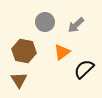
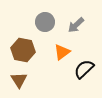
brown hexagon: moved 1 px left, 1 px up
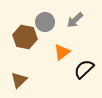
gray arrow: moved 1 px left, 5 px up
brown hexagon: moved 2 px right, 13 px up
brown triangle: rotated 18 degrees clockwise
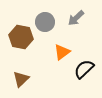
gray arrow: moved 1 px right, 2 px up
brown hexagon: moved 4 px left
brown triangle: moved 2 px right, 1 px up
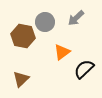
brown hexagon: moved 2 px right, 1 px up
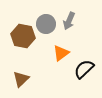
gray arrow: moved 7 px left, 3 px down; rotated 24 degrees counterclockwise
gray circle: moved 1 px right, 2 px down
orange triangle: moved 1 px left, 1 px down
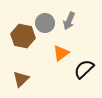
gray circle: moved 1 px left, 1 px up
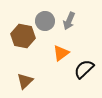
gray circle: moved 2 px up
brown triangle: moved 4 px right, 2 px down
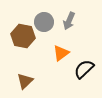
gray circle: moved 1 px left, 1 px down
